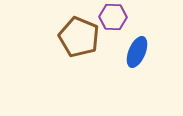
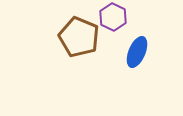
purple hexagon: rotated 24 degrees clockwise
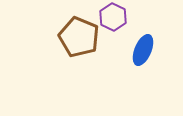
blue ellipse: moved 6 px right, 2 px up
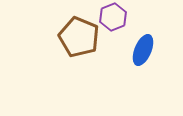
purple hexagon: rotated 12 degrees clockwise
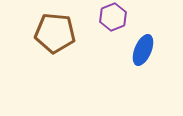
brown pentagon: moved 24 px left, 4 px up; rotated 18 degrees counterclockwise
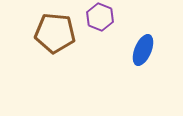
purple hexagon: moved 13 px left; rotated 16 degrees counterclockwise
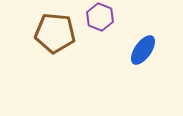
blue ellipse: rotated 12 degrees clockwise
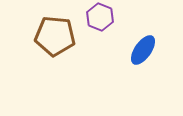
brown pentagon: moved 3 px down
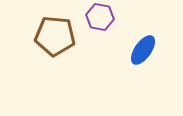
purple hexagon: rotated 12 degrees counterclockwise
